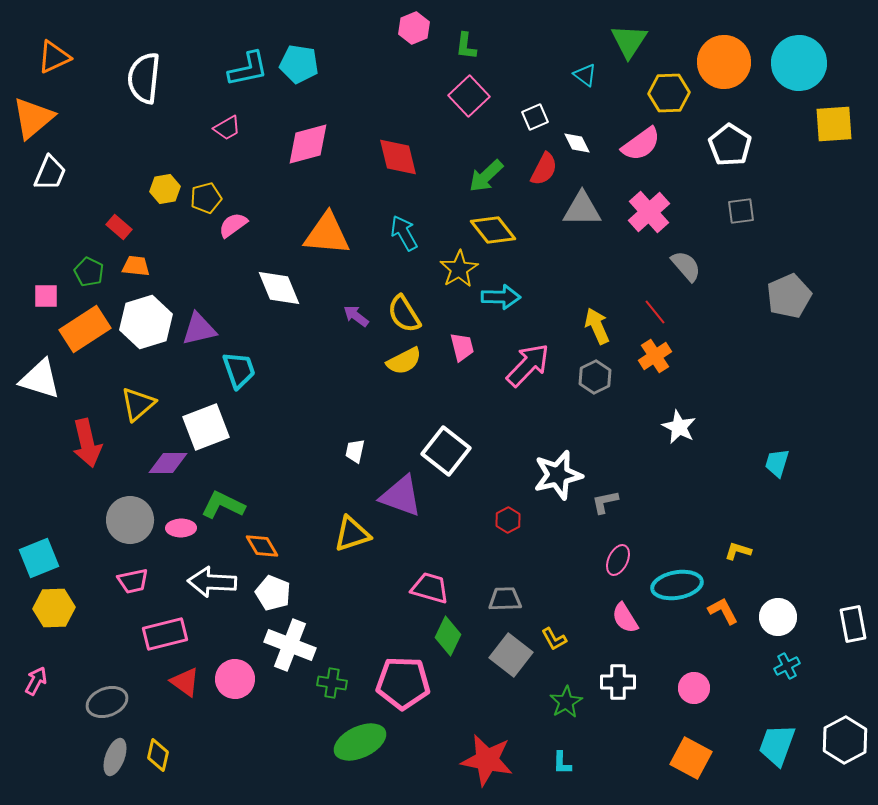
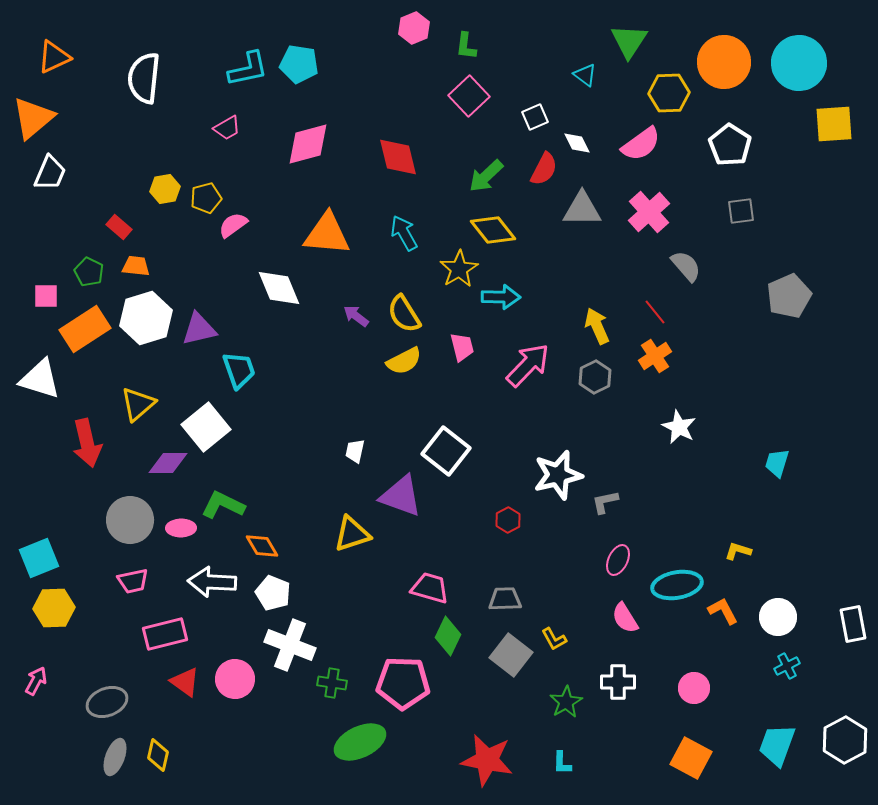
white hexagon at (146, 322): moved 4 px up
white square at (206, 427): rotated 18 degrees counterclockwise
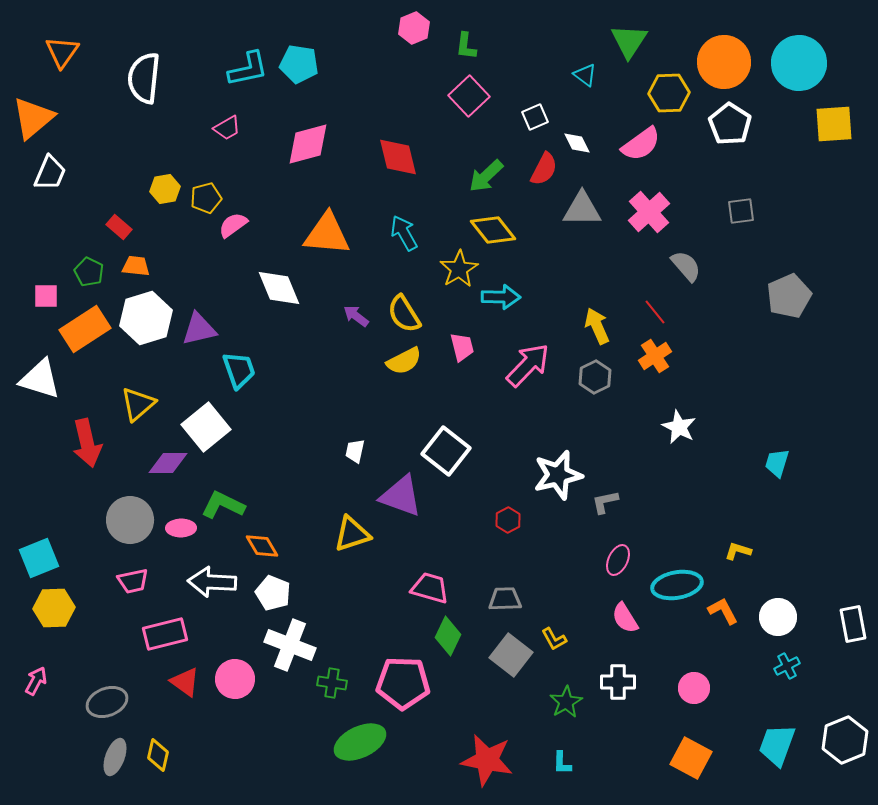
orange triangle at (54, 57): moved 8 px right, 5 px up; rotated 30 degrees counterclockwise
white pentagon at (730, 145): moved 21 px up
white hexagon at (845, 740): rotated 6 degrees clockwise
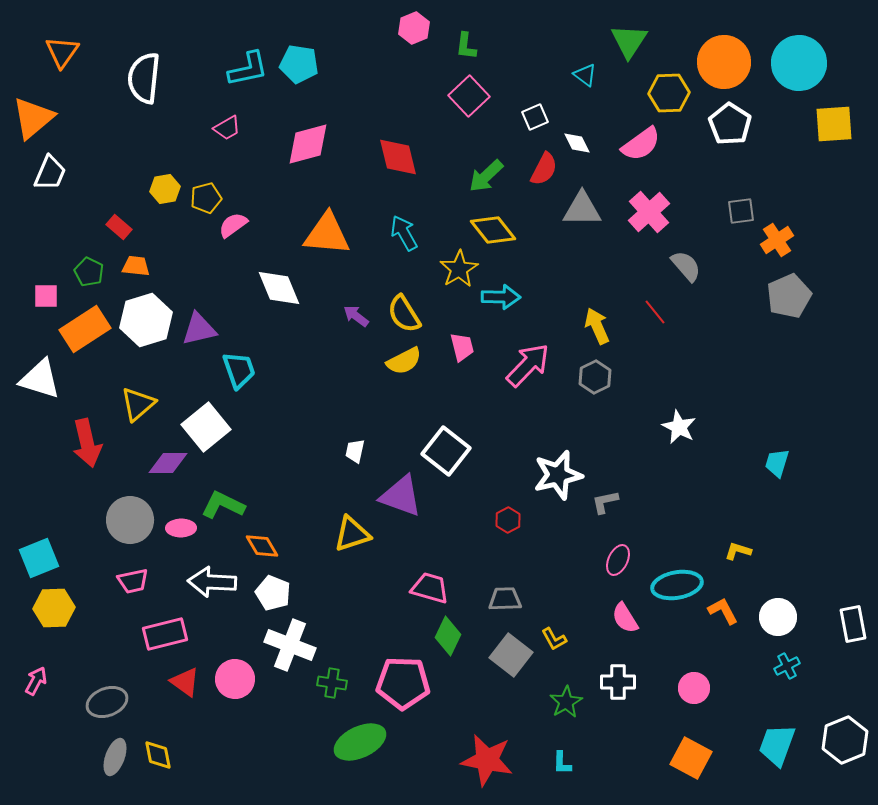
white hexagon at (146, 318): moved 2 px down
orange cross at (655, 356): moved 122 px right, 116 px up
yellow diamond at (158, 755): rotated 24 degrees counterclockwise
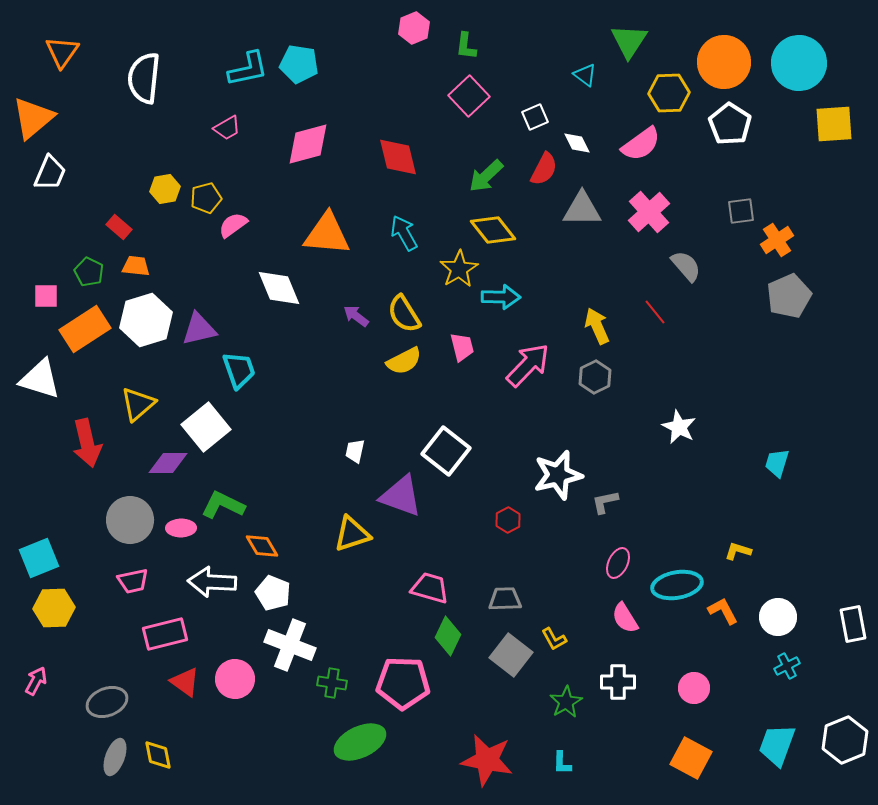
pink ellipse at (618, 560): moved 3 px down
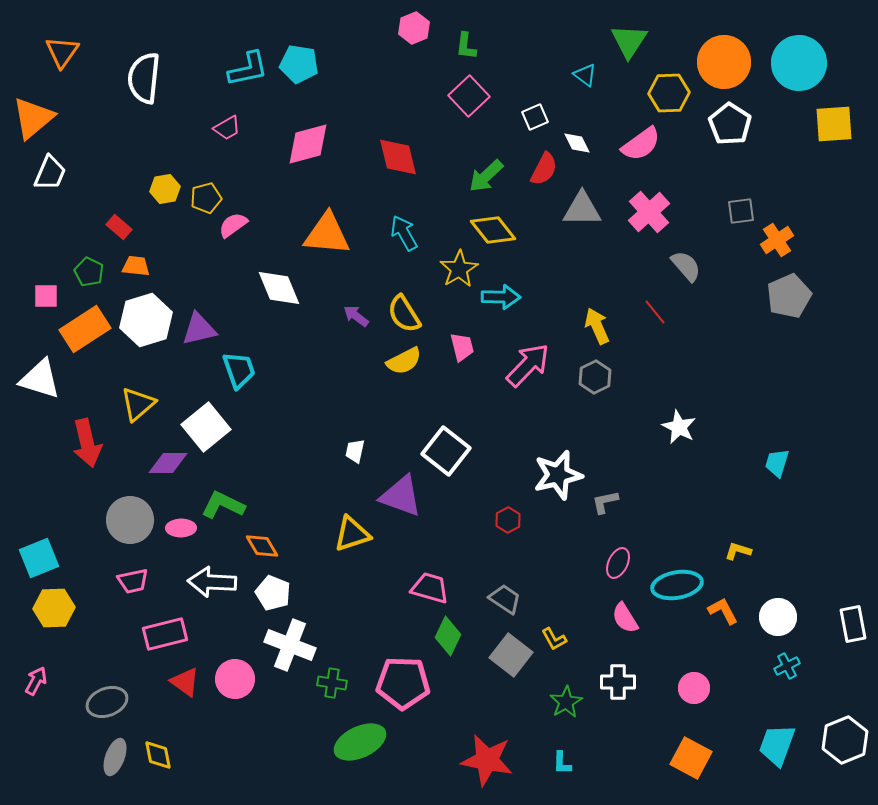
gray trapezoid at (505, 599): rotated 36 degrees clockwise
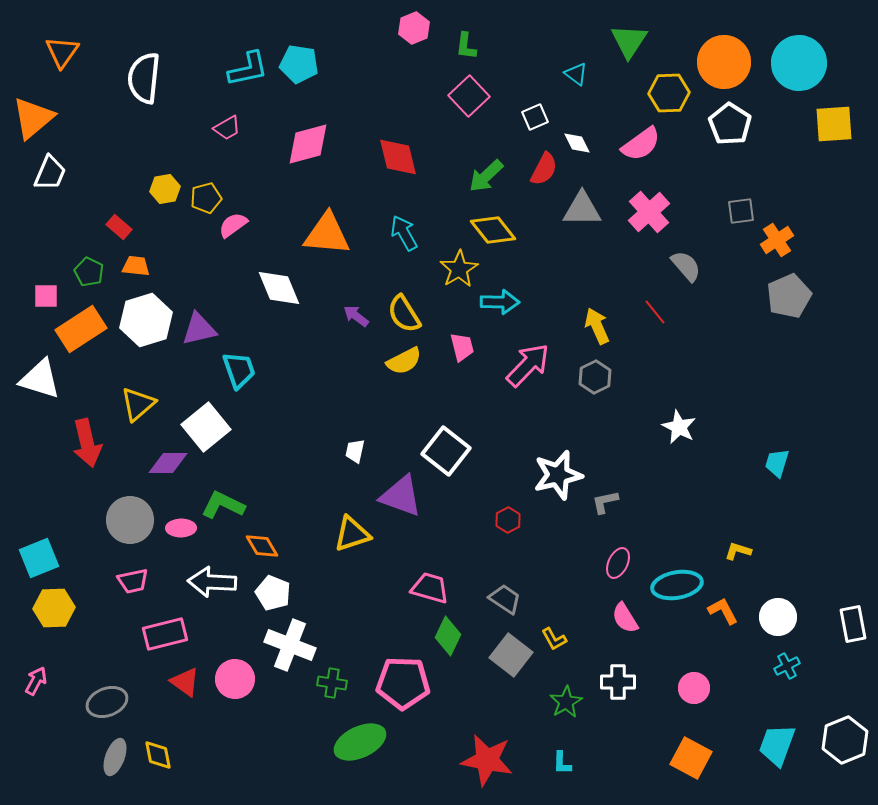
cyan triangle at (585, 75): moved 9 px left, 1 px up
cyan arrow at (501, 297): moved 1 px left, 5 px down
orange rectangle at (85, 329): moved 4 px left
